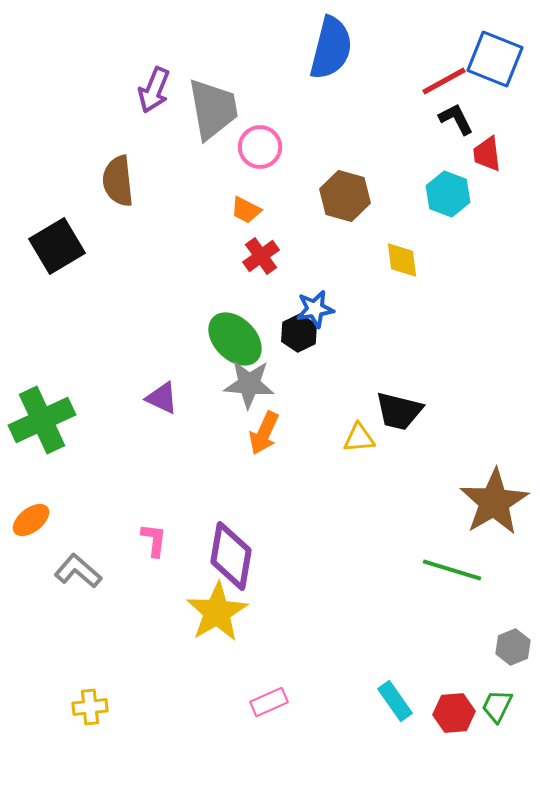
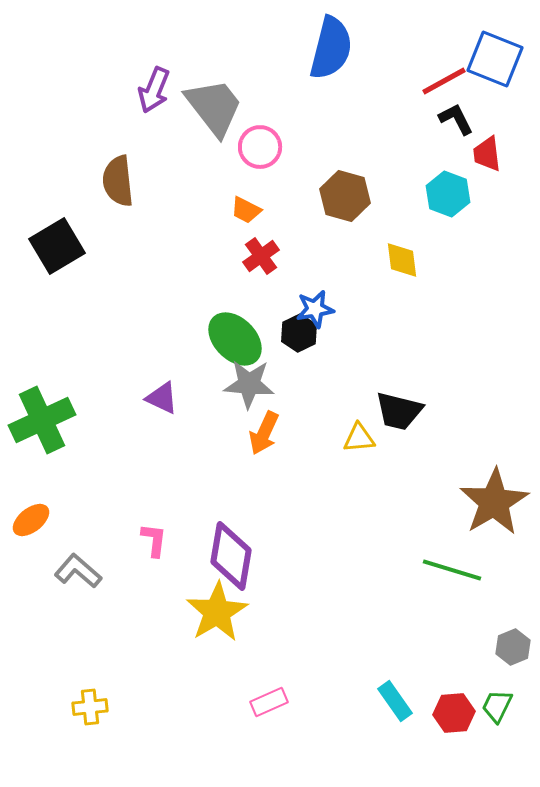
gray trapezoid: moved 1 px right, 2 px up; rotated 28 degrees counterclockwise
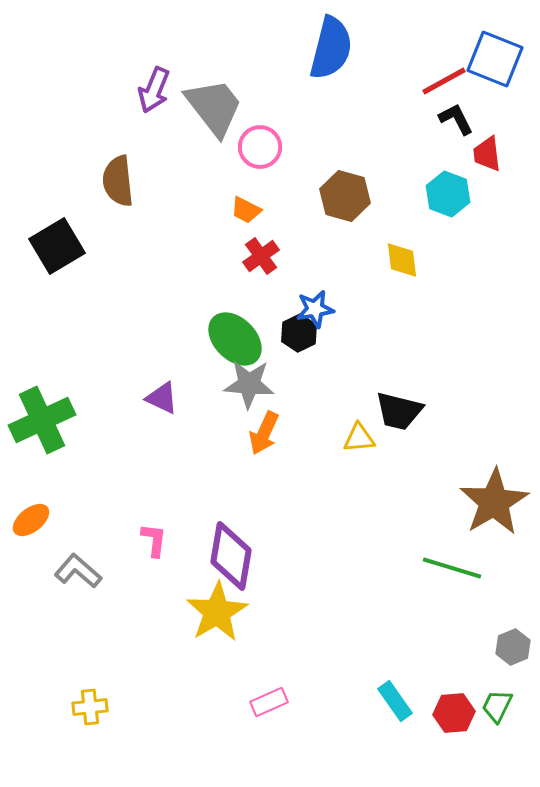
green line: moved 2 px up
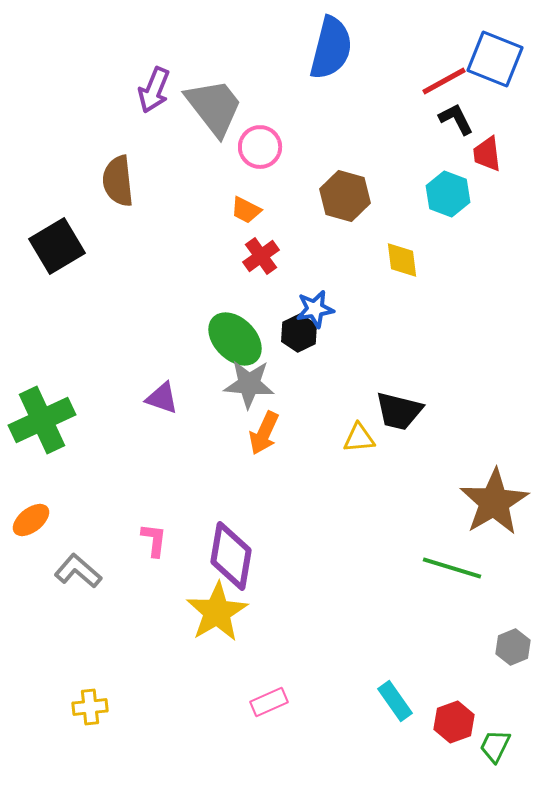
purple triangle: rotated 6 degrees counterclockwise
green trapezoid: moved 2 px left, 40 px down
red hexagon: moved 9 px down; rotated 15 degrees counterclockwise
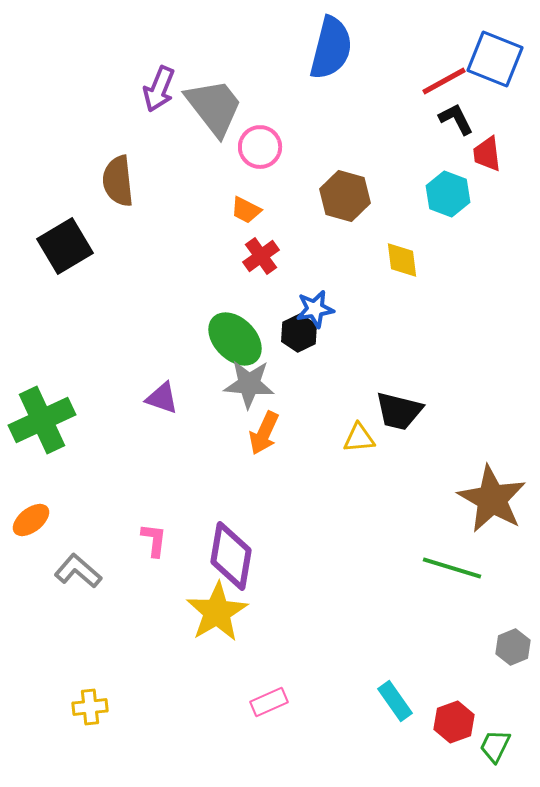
purple arrow: moved 5 px right, 1 px up
black square: moved 8 px right
brown star: moved 2 px left, 3 px up; rotated 12 degrees counterclockwise
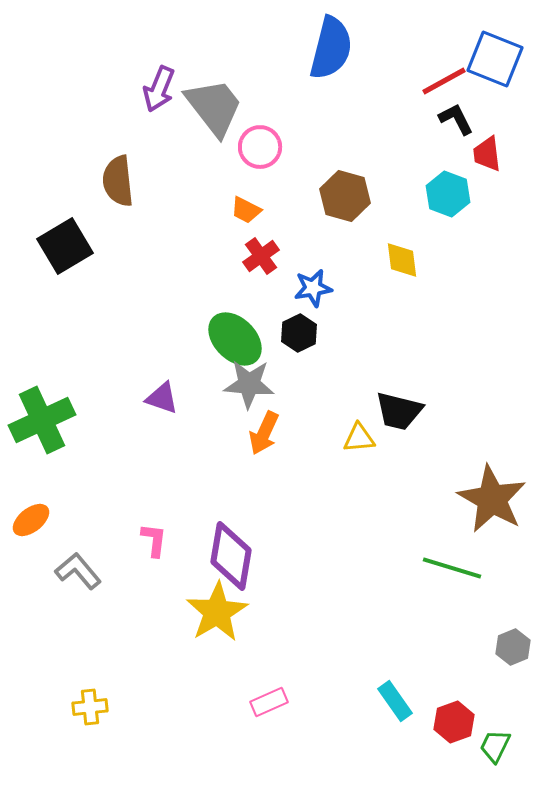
blue star: moved 2 px left, 21 px up
gray L-shape: rotated 9 degrees clockwise
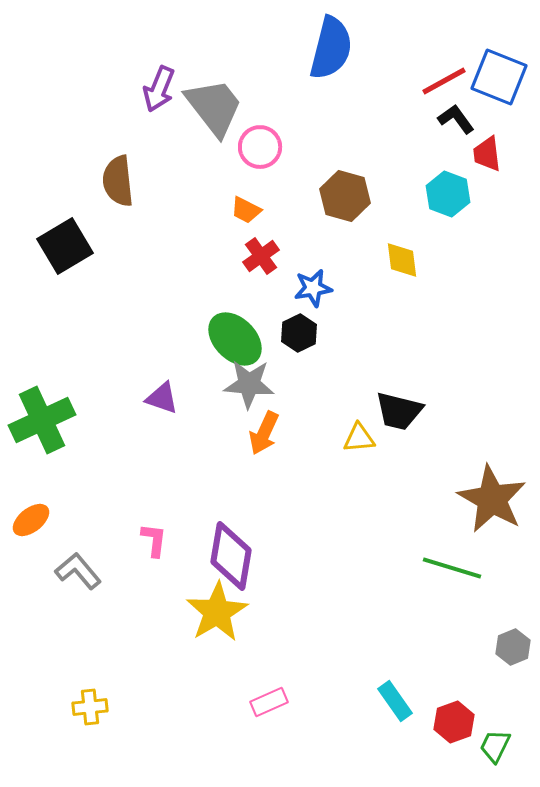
blue square: moved 4 px right, 18 px down
black L-shape: rotated 9 degrees counterclockwise
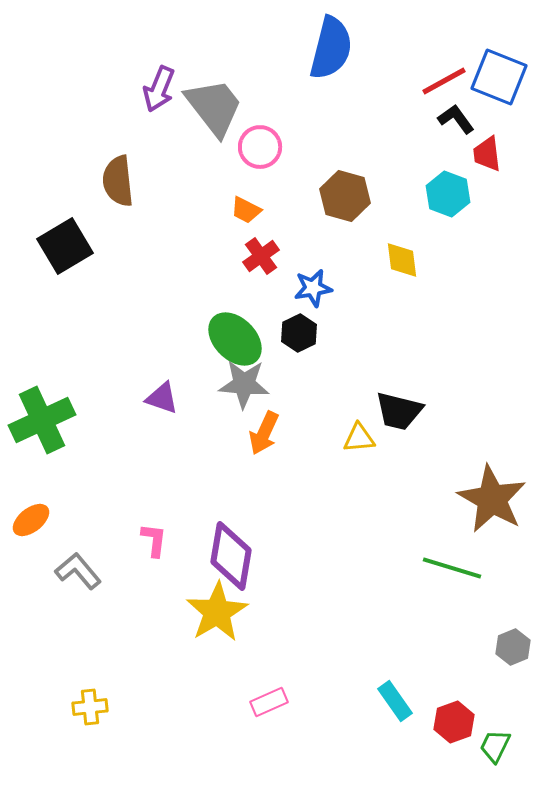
gray star: moved 5 px left
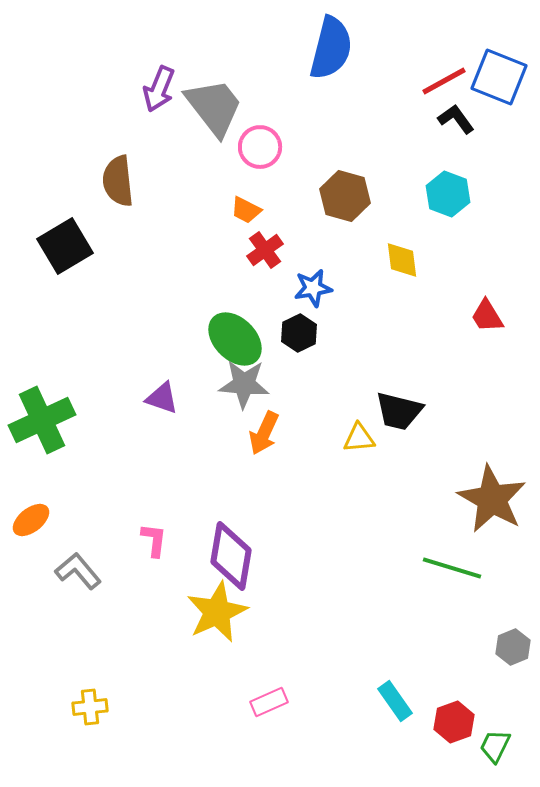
red trapezoid: moved 162 px down; rotated 24 degrees counterclockwise
red cross: moved 4 px right, 6 px up
yellow star: rotated 6 degrees clockwise
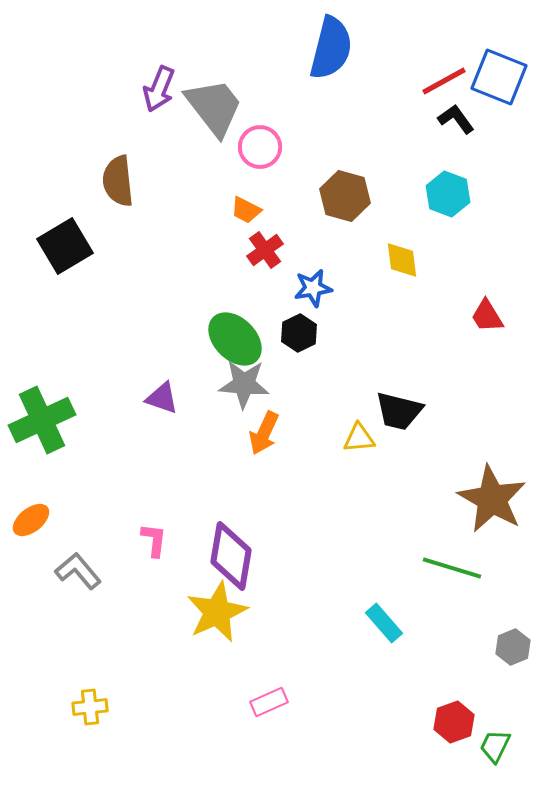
cyan rectangle: moved 11 px left, 78 px up; rotated 6 degrees counterclockwise
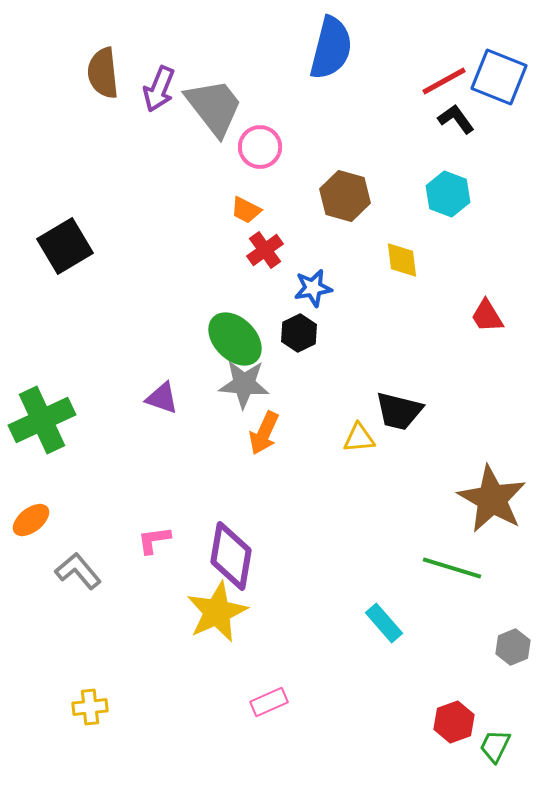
brown semicircle: moved 15 px left, 108 px up
pink L-shape: rotated 105 degrees counterclockwise
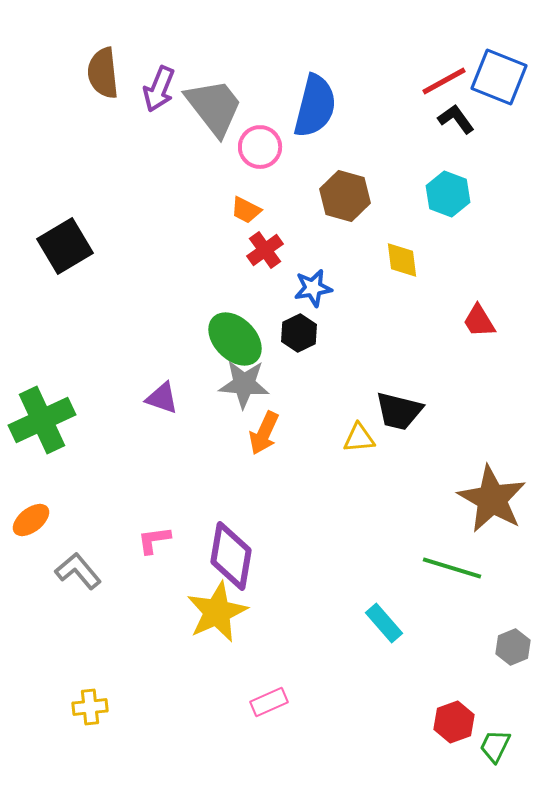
blue semicircle: moved 16 px left, 58 px down
red trapezoid: moved 8 px left, 5 px down
